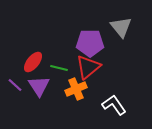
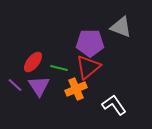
gray triangle: rotated 30 degrees counterclockwise
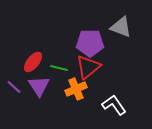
purple line: moved 1 px left, 2 px down
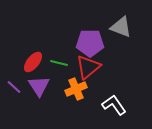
green line: moved 5 px up
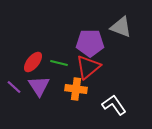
orange cross: rotated 30 degrees clockwise
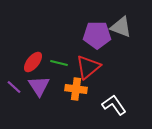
purple pentagon: moved 7 px right, 8 px up
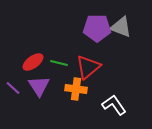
purple pentagon: moved 7 px up
red ellipse: rotated 15 degrees clockwise
purple line: moved 1 px left, 1 px down
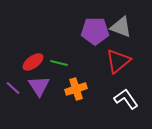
purple pentagon: moved 2 px left, 3 px down
red triangle: moved 30 px right, 6 px up
orange cross: rotated 25 degrees counterclockwise
white L-shape: moved 12 px right, 6 px up
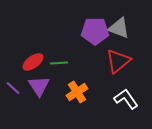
gray triangle: moved 2 px left, 1 px down
green line: rotated 18 degrees counterclockwise
orange cross: moved 1 px right, 3 px down; rotated 15 degrees counterclockwise
